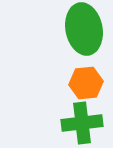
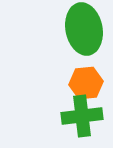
green cross: moved 7 px up
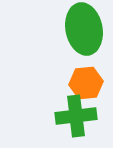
green cross: moved 6 px left
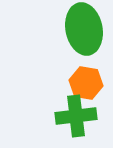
orange hexagon: rotated 16 degrees clockwise
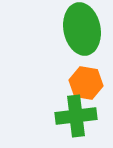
green ellipse: moved 2 px left
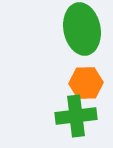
orange hexagon: rotated 12 degrees counterclockwise
